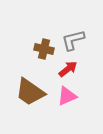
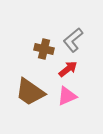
gray L-shape: rotated 25 degrees counterclockwise
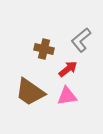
gray L-shape: moved 8 px right
pink triangle: rotated 15 degrees clockwise
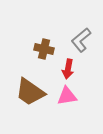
red arrow: rotated 138 degrees clockwise
